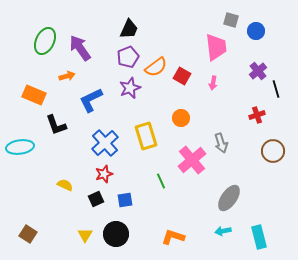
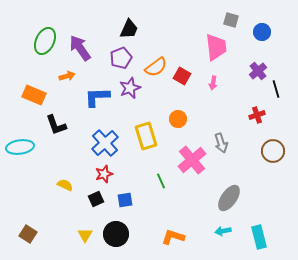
blue circle: moved 6 px right, 1 px down
purple pentagon: moved 7 px left, 1 px down
blue L-shape: moved 6 px right, 3 px up; rotated 24 degrees clockwise
orange circle: moved 3 px left, 1 px down
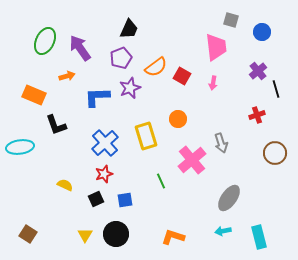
brown circle: moved 2 px right, 2 px down
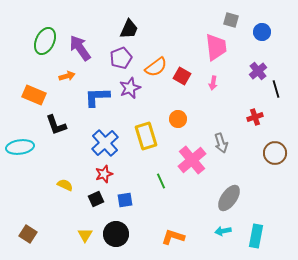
red cross: moved 2 px left, 2 px down
cyan rectangle: moved 3 px left, 1 px up; rotated 25 degrees clockwise
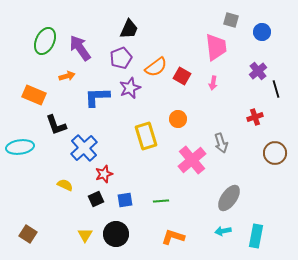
blue cross: moved 21 px left, 5 px down
green line: moved 20 px down; rotated 70 degrees counterclockwise
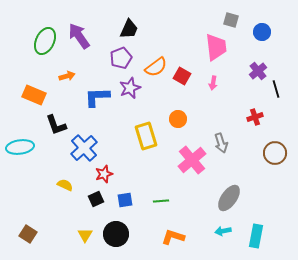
purple arrow: moved 1 px left, 12 px up
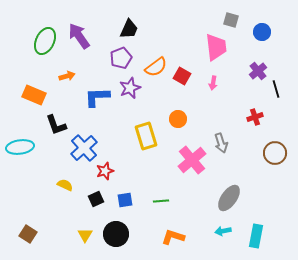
red star: moved 1 px right, 3 px up
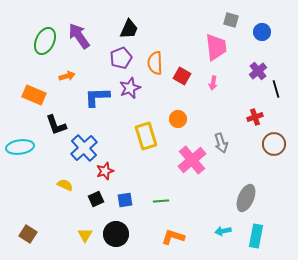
orange semicircle: moved 1 px left, 4 px up; rotated 125 degrees clockwise
brown circle: moved 1 px left, 9 px up
gray ellipse: moved 17 px right; rotated 12 degrees counterclockwise
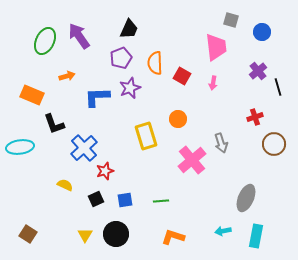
black line: moved 2 px right, 2 px up
orange rectangle: moved 2 px left
black L-shape: moved 2 px left, 1 px up
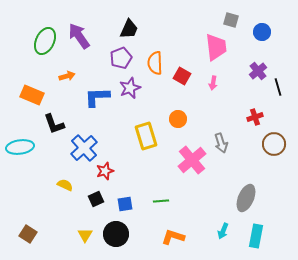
blue square: moved 4 px down
cyan arrow: rotated 56 degrees counterclockwise
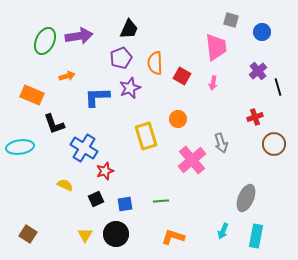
purple arrow: rotated 116 degrees clockwise
blue cross: rotated 16 degrees counterclockwise
